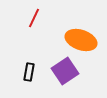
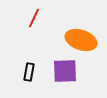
purple square: rotated 32 degrees clockwise
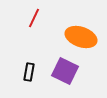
orange ellipse: moved 3 px up
purple square: rotated 28 degrees clockwise
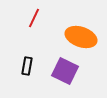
black rectangle: moved 2 px left, 6 px up
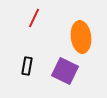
orange ellipse: rotated 64 degrees clockwise
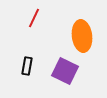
orange ellipse: moved 1 px right, 1 px up
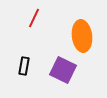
black rectangle: moved 3 px left
purple square: moved 2 px left, 1 px up
